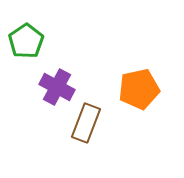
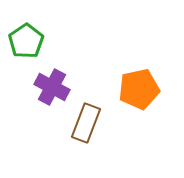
purple cross: moved 5 px left
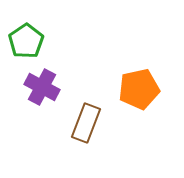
purple cross: moved 10 px left
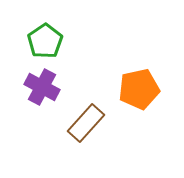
green pentagon: moved 19 px right
brown rectangle: rotated 21 degrees clockwise
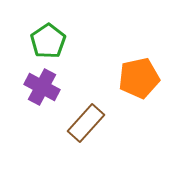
green pentagon: moved 3 px right
orange pentagon: moved 11 px up
